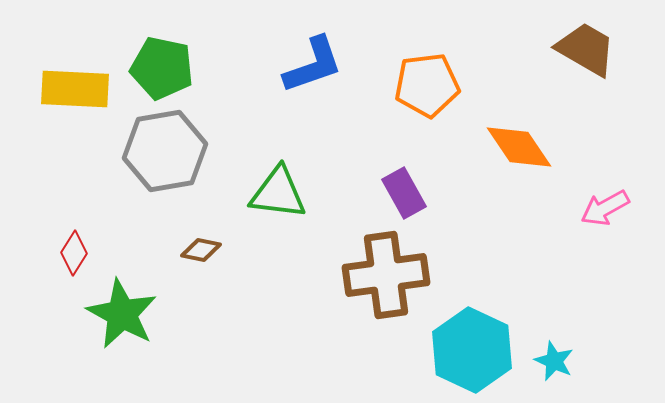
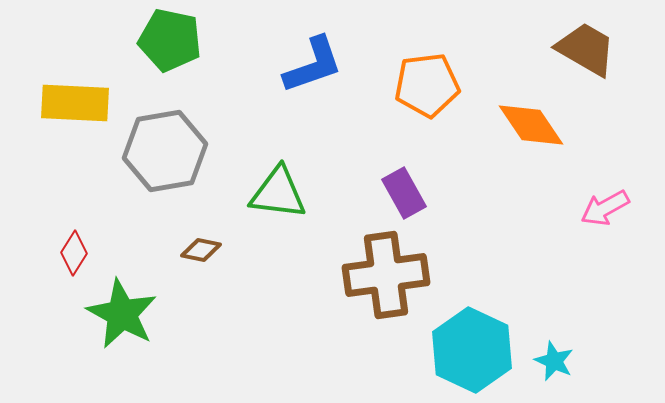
green pentagon: moved 8 px right, 28 px up
yellow rectangle: moved 14 px down
orange diamond: moved 12 px right, 22 px up
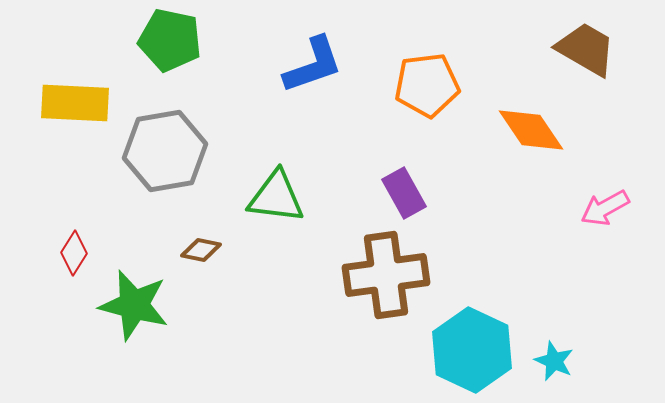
orange diamond: moved 5 px down
green triangle: moved 2 px left, 4 px down
green star: moved 12 px right, 9 px up; rotated 14 degrees counterclockwise
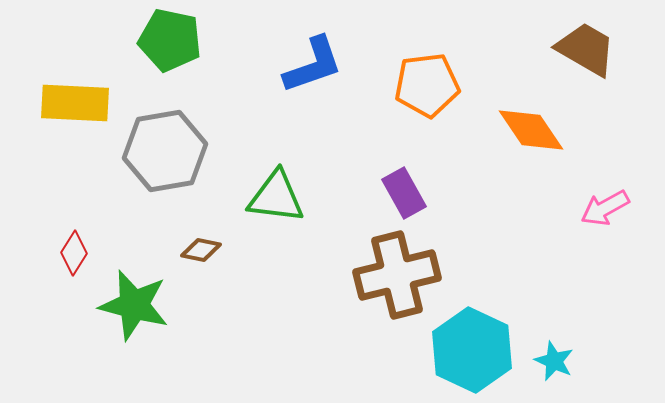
brown cross: moved 11 px right; rotated 6 degrees counterclockwise
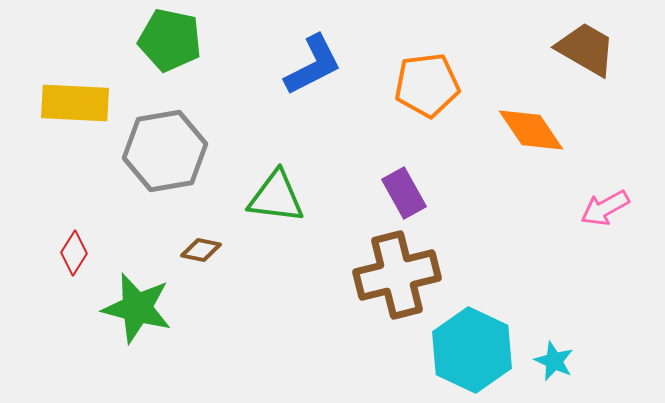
blue L-shape: rotated 8 degrees counterclockwise
green star: moved 3 px right, 3 px down
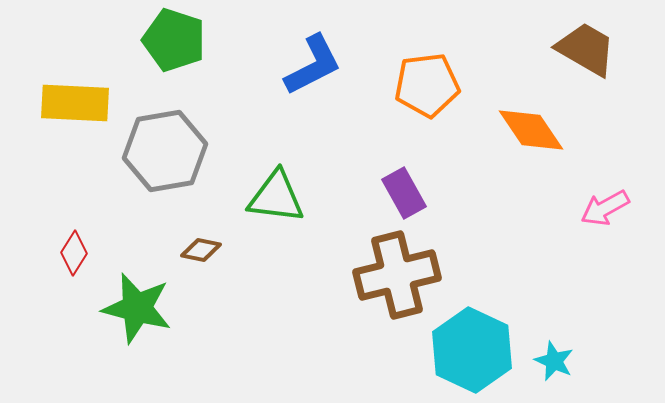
green pentagon: moved 4 px right; rotated 6 degrees clockwise
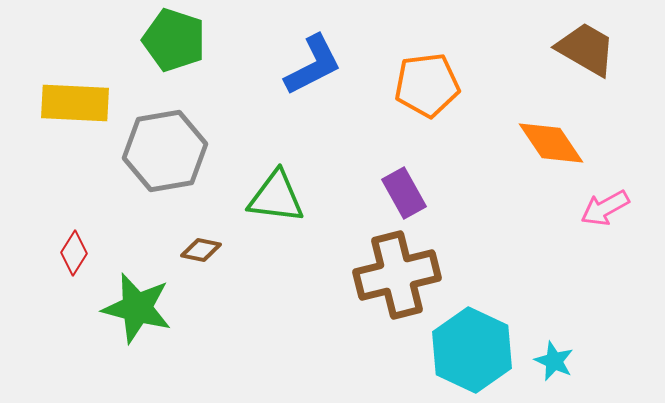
orange diamond: moved 20 px right, 13 px down
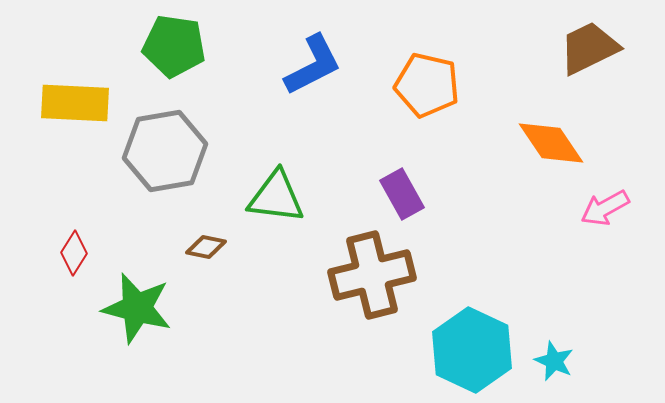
green pentagon: moved 6 px down; rotated 10 degrees counterclockwise
brown trapezoid: moved 3 px right, 1 px up; rotated 56 degrees counterclockwise
orange pentagon: rotated 20 degrees clockwise
purple rectangle: moved 2 px left, 1 px down
brown diamond: moved 5 px right, 3 px up
brown cross: moved 25 px left
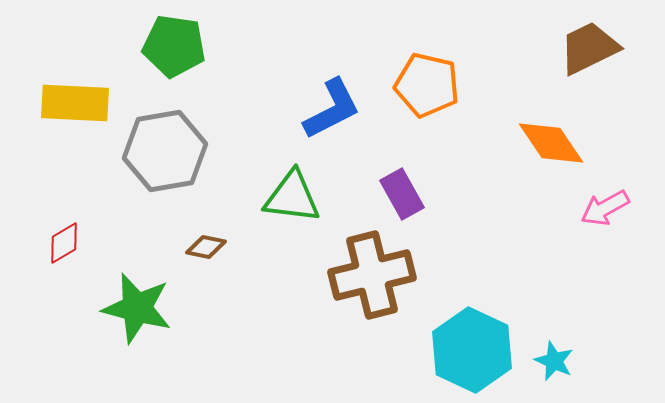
blue L-shape: moved 19 px right, 44 px down
green triangle: moved 16 px right
red diamond: moved 10 px left, 10 px up; rotated 27 degrees clockwise
